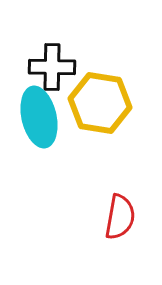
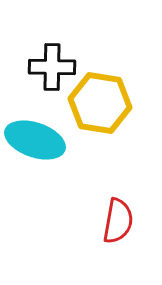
cyan ellipse: moved 4 px left, 23 px down; rotated 58 degrees counterclockwise
red semicircle: moved 2 px left, 4 px down
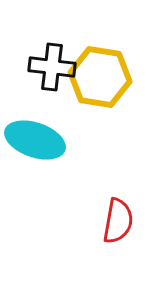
black cross: rotated 6 degrees clockwise
yellow hexagon: moved 26 px up
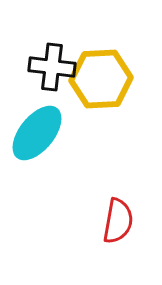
yellow hexagon: moved 1 px right, 2 px down; rotated 12 degrees counterclockwise
cyan ellipse: moved 2 px right, 7 px up; rotated 70 degrees counterclockwise
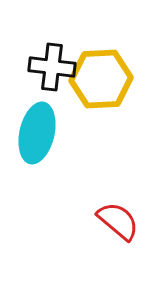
cyan ellipse: rotated 26 degrees counterclockwise
red semicircle: rotated 60 degrees counterclockwise
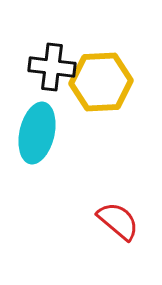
yellow hexagon: moved 3 px down
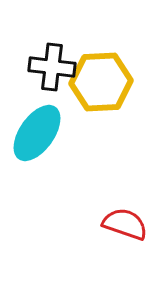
cyan ellipse: rotated 22 degrees clockwise
red semicircle: moved 7 px right, 3 px down; rotated 21 degrees counterclockwise
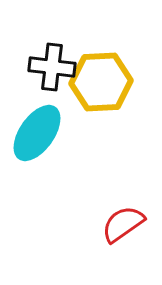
red semicircle: moved 2 px left; rotated 54 degrees counterclockwise
